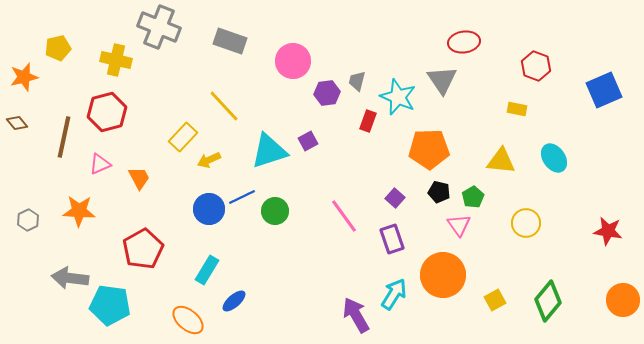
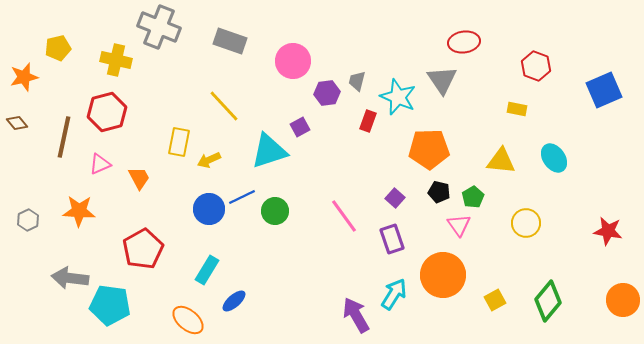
yellow rectangle at (183, 137): moved 4 px left, 5 px down; rotated 32 degrees counterclockwise
purple square at (308, 141): moved 8 px left, 14 px up
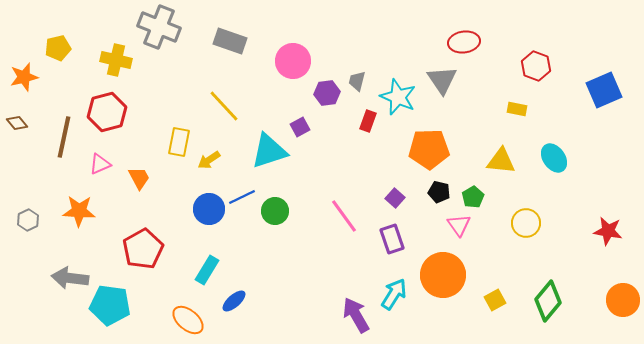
yellow arrow at (209, 160): rotated 10 degrees counterclockwise
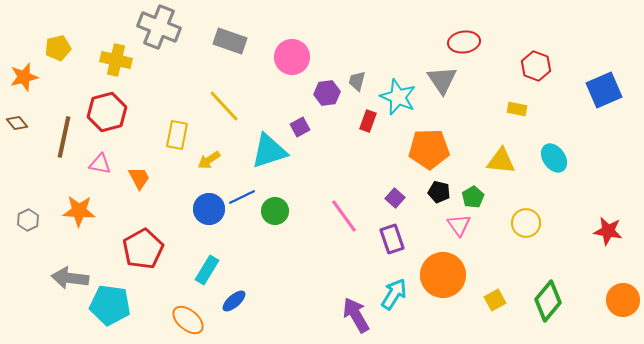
pink circle at (293, 61): moved 1 px left, 4 px up
yellow rectangle at (179, 142): moved 2 px left, 7 px up
pink triangle at (100, 164): rotated 35 degrees clockwise
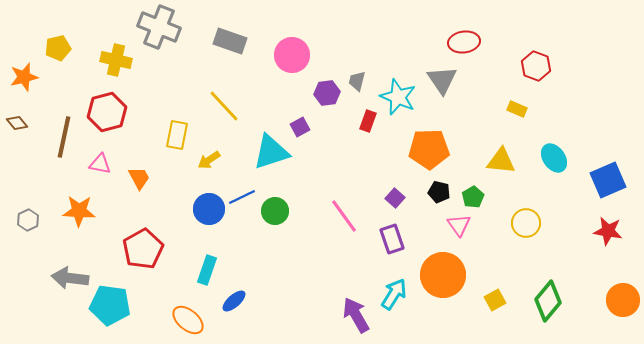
pink circle at (292, 57): moved 2 px up
blue square at (604, 90): moved 4 px right, 90 px down
yellow rectangle at (517, 109): rotated 12 degrees clockwise
cyan triangle at (269, 151): moved 2 px right, 1 px down
cyan rectangle at (207, 270): rotated 12 degrees counterclockwise
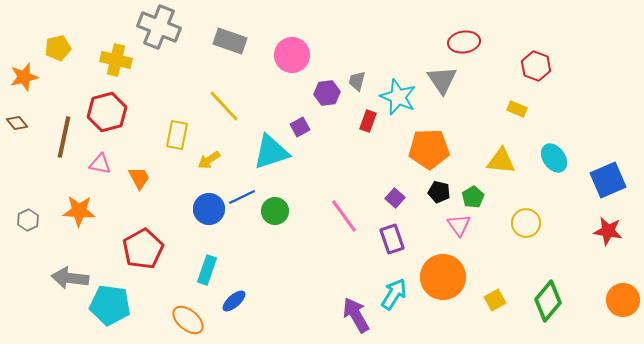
orange circle at (443, 275): moved 2 px down
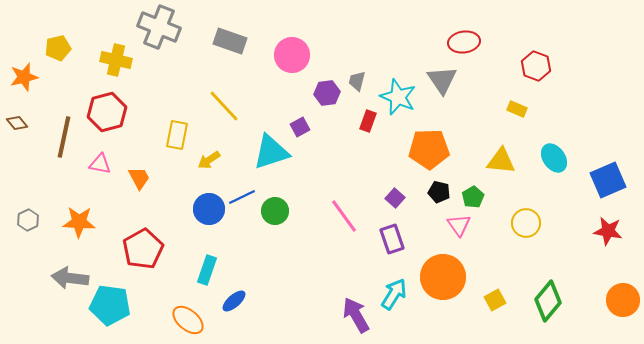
orange star at (79, 211): moved 11 px down
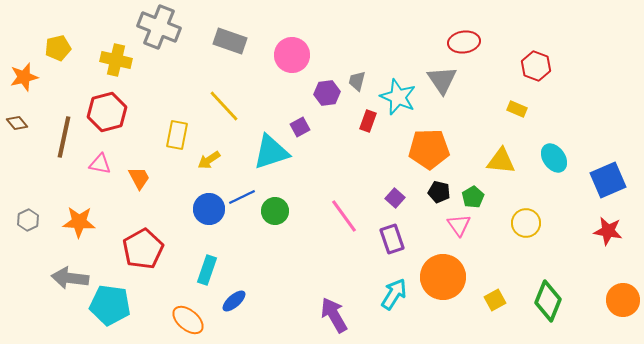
green diamond at (548, 301): rotated 18 degrees counterclockwise
purple arrow at (356, 315): moved 22 px left
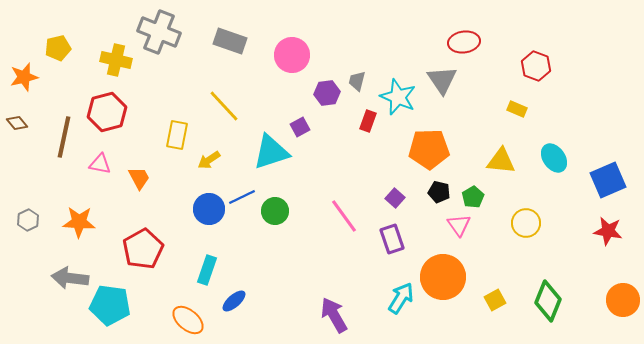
gray cross at (159, 27): moved 5 px down
cyan arrow at (394, 294): moved 7 px right, 4 px down
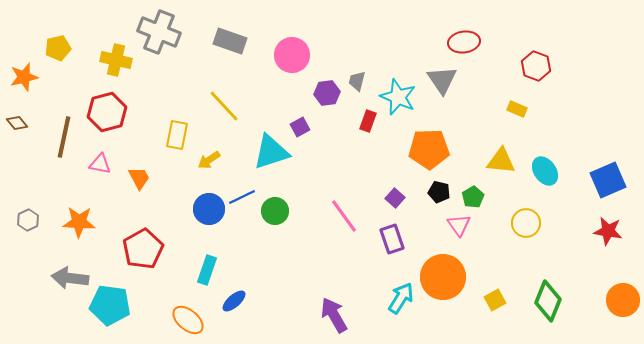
cyan ellipse at (554, 158): moved 9 px left, 13 px down
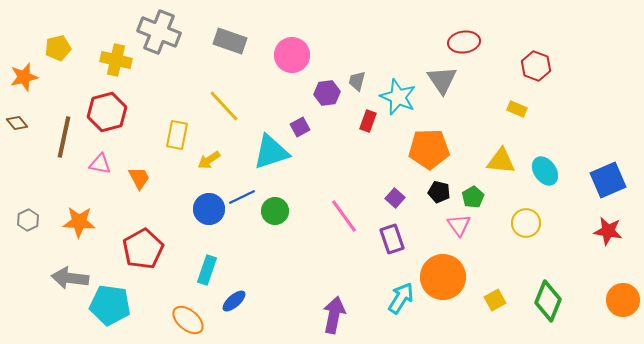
purple arrow at (334, 315): rotated 42 degrees clockwise
